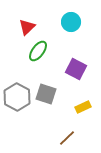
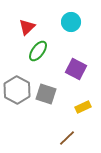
gray hexagon: moved 7 px up
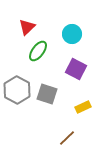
cyan circle: moved 1 px right, 12 px down
gray square: moved 1 px right
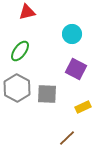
red triangle: moved 15 px up; rotated 30 degrees clockwise
green ellipse: moved 18 px left
gray hexagon: moved 2 px up
gray square: rotated 15 degrees counterclockwise
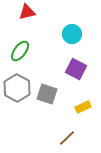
gray square: rotated 15 degrees clockwise
